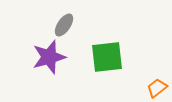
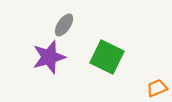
green square: rotated 32 degrees clockwise
orange trapezoid: rotated 15 degrees clockwise
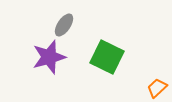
orange trapezoid: rotated 20 degrees counterclockwise
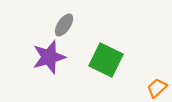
green square: moved 1 px left, 3 px down
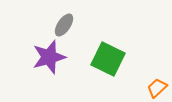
green square: moved 2 px right, 1 px up
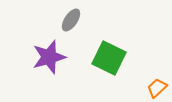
gray ellipse: moved 7 px right, 5 px up
green square: moved 1 px right, 1 px up
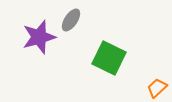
purple star: moved 10 px left, 20 px up
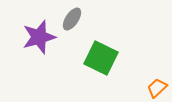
gray ellipse: moved 1 px right, 1 px up
green square: moved 8 px left
